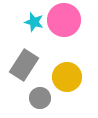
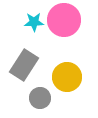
cyan star: rotated 18 degrees counterclockwise
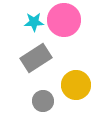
gray rectangle: moved 12 px right, 7 px up; rotated 24 degrees clockwise
yellow circle: moved 9 px right, 8 px down
gray circle: moved 3 px right, 3 px down
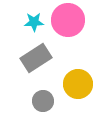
pink circle: moved 4 px right
yellow circle: moved 2 px right, 1 px up
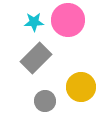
gray rectangle: rotated 12 degrees counterclockwise
yellow circle: moved 3 px right, 3 px down
gray circle: moved 2 px right
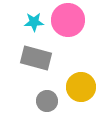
gray rectangle: rotated 60 degrees clockwise
gray circle: moved 2 px right
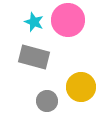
cyan star: rotated 24 degrees clockwise
gray rectangle: moved 2 px left, 1 px up
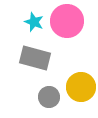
pink circle: moved 1 px left, 1 px down
gray rectangle: moved 1 px right, 1 px down
gray circle: moved 2 px right, 4 px up
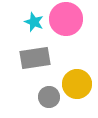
pink circle: moved 1 px left, 2 px up
gray rectangle: rotated 24 degrees counterclockwise
yellow circle: moved 4 px left, 3 px up
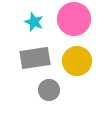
pink circle: moved 8 px right
yellow circle: moved 23 px up
gray circle: moved 7 px up
